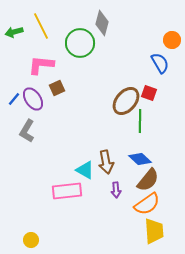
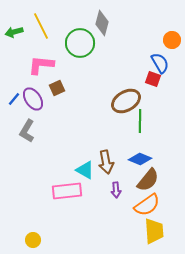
red square: moved 4 px right, 14 px up
brown ellipse: rotated 20 degrees clockwise
blue diamond: rotated 20 degrees counterclockwise
orange semicircle: moved 1 px down
yellow circle: moved 2 px right
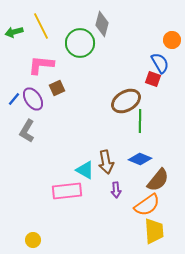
gray diamond: moved 1 px down
brown semicircle: moved 10 px right
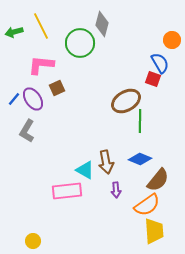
yellow circle: moved 1 px down
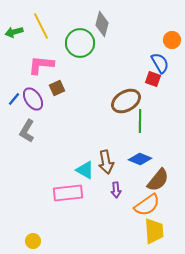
pink rectangle: moved 1 px right, 2 px down
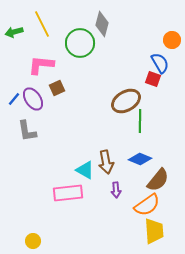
yellow line: moved 1 px right, 2 px up
gray L-shape: rotated 40 degrees counterclockwise
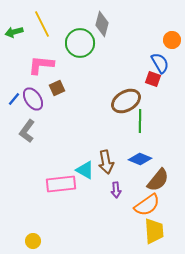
gray L-shape: rotated 45 degrees clockwise
pink rectangle: moved 7 px left, 9 px up
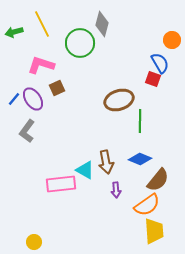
pink L-shape: rotated 12 degrees clockwise
brown ellipse: moved 7 px left, 1 px up; rotated 12 degrees clockwise
yellow circle: moved 1 px right, 1 px down
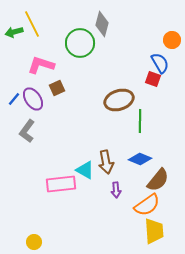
yellow line: moved 10 px left
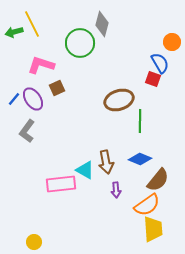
orange circle: moved 2 px down
yellow trapezoid: moved 1 px left, 2 px up
